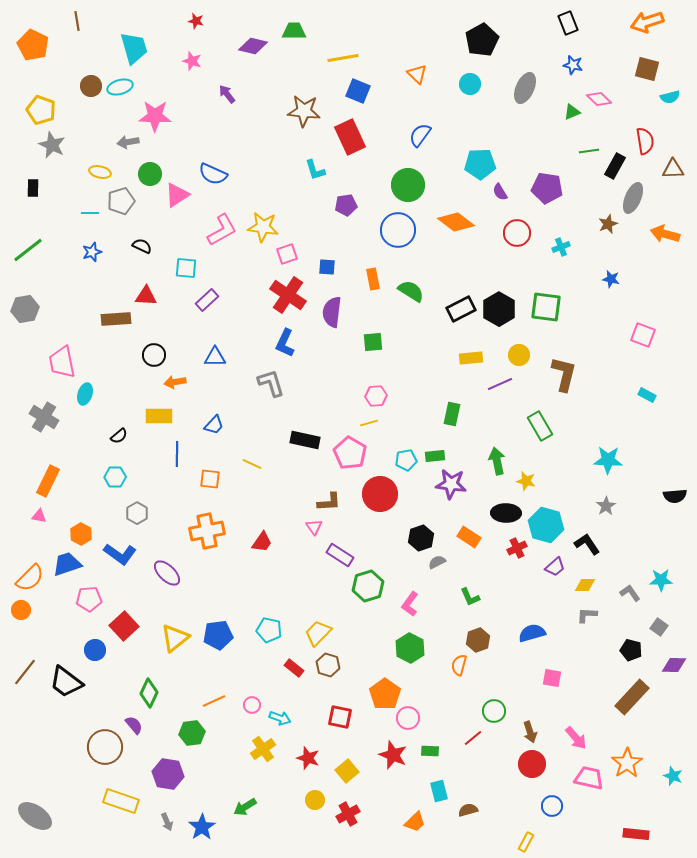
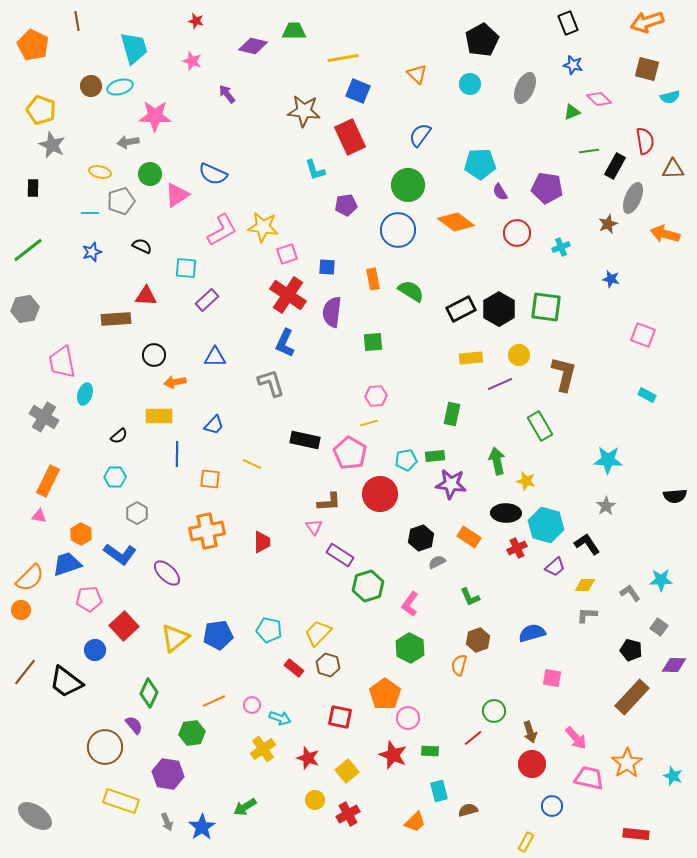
red trapezoid at (262, 542): rotated 35 degrees counterclockwise
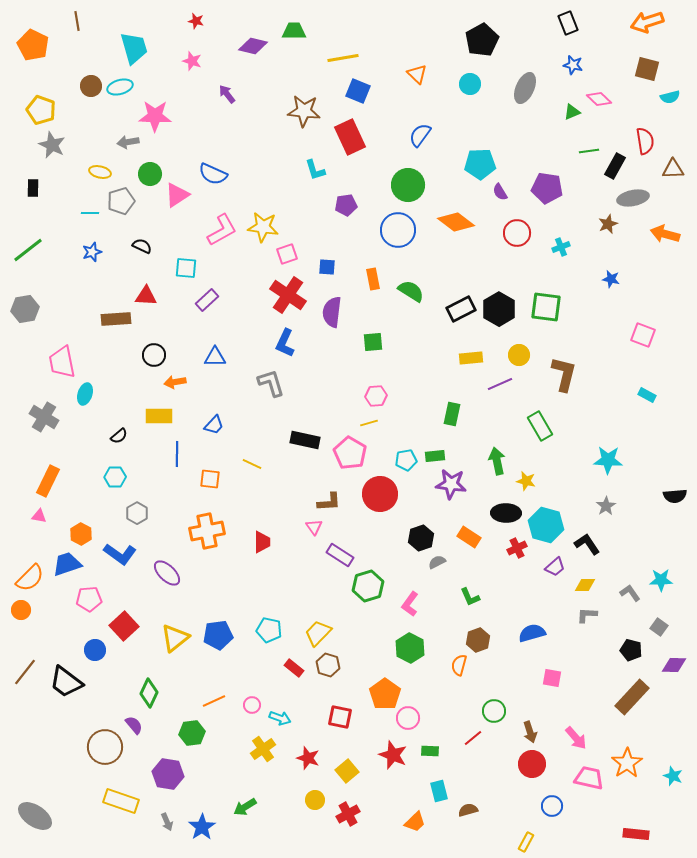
gray ellipse at (633, 198): rotated 56 degrees clockwise
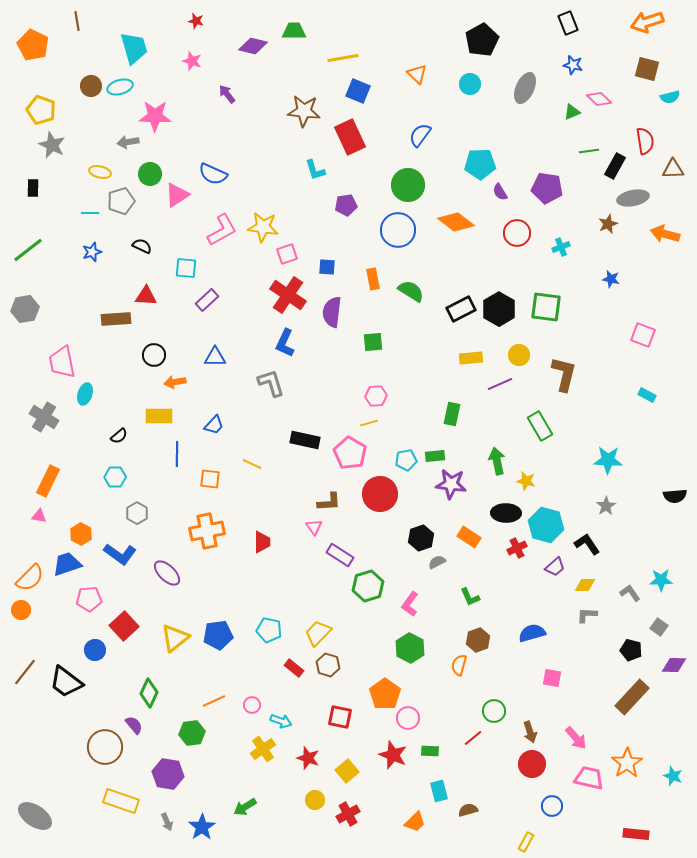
cyan arrow at (280, 718): moved 1 px right, 3 px down
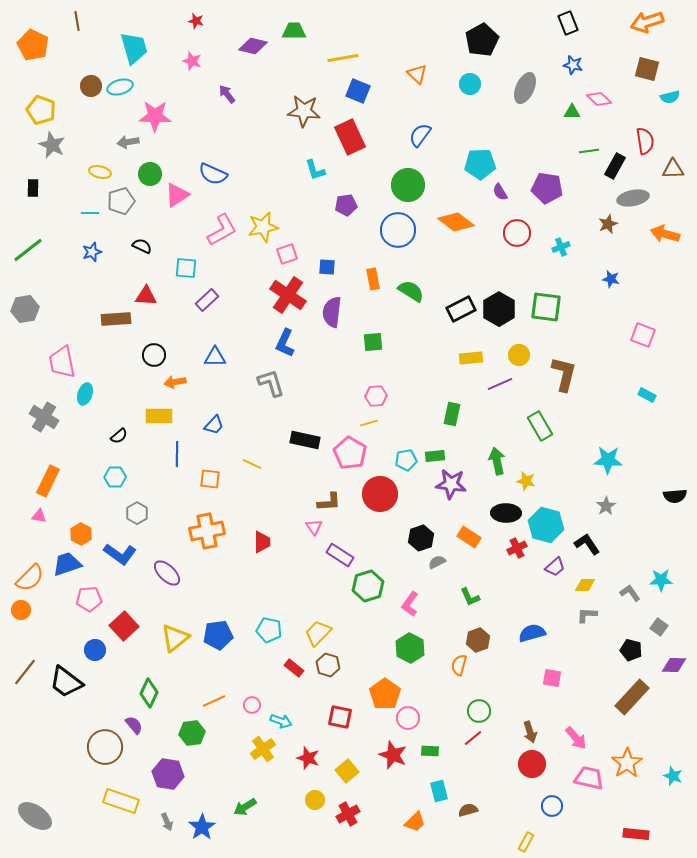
green triangle at (572, 112): rotated 24 degrees clockwise
yellow star at (263, 227): rotated 20 degrees counterclockwise
green circle at (494, 711): moved 15 px left
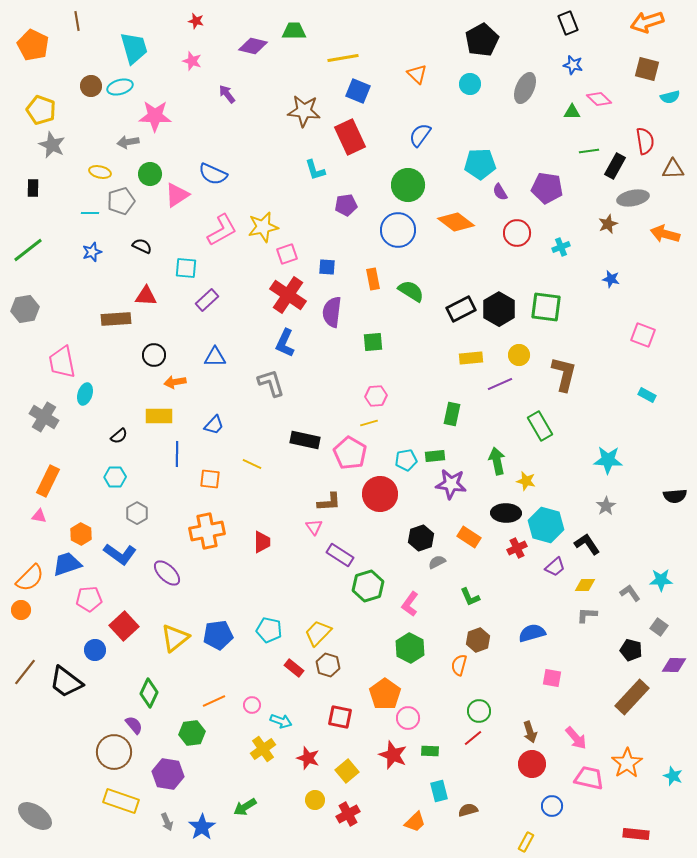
brown circle at (105, 747): moved 9 px right, 5 px down
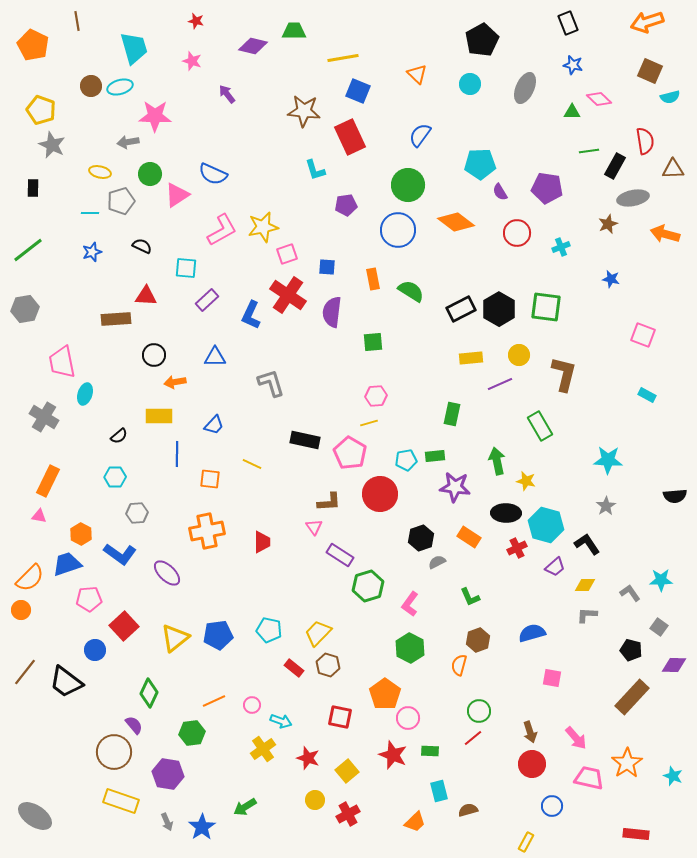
brown square at (647, 69): moved 3 px right, 2 px down; rotated 10 degrees clockwise
blue L-shape at (285, 343): moved 34 px left, 28 px up
purple star at (451, 484): moved 4 px right, 3 px down
gray hexagon at (137, 513): rotated 25 degrees clockwise
